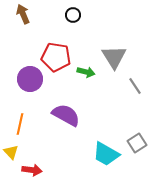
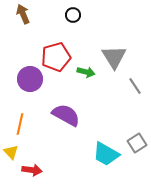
red pentagon: rotated 24 degrees counterclockwise
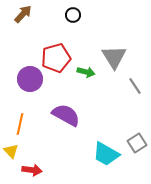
brown arrow: rotated 66 degrees clockwise
red pentagon: moved 1 px down
yellow triangle: moved 1 px up
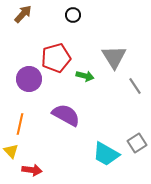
green arrow: moved 1 px left, 4 px down
purple circle: moved 1 px left
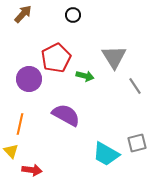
red pentagon: rotated 12 degrees counterclockwise
gray square: rotated 18 degrees clockwise
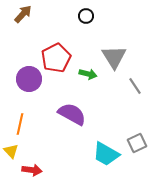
black circle: moved 13 px right, 1 px down
green arrow: moved 3 px right, 2 px up
purple semicircle: moved 6 px right, 1 px up
gray square: rotated 12 degrees counterclockwise
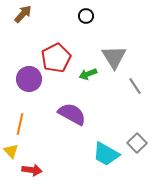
green arrow: rotated 144 degrees clockwise
gray square: rotated 18 degrees counterclockwise
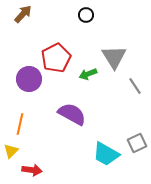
black circle: moved 1 px up
gray square: rotated 18 degrees clockwise
yellow triangle: rotated 28 degrees clockwise
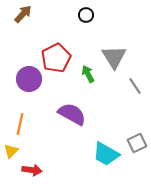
green arrow: rotated 84 degrees clockwise
